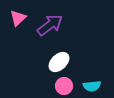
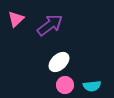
pink triangle: moved 2 px left, 1 px down
pink circle: moved 1 px right, 1 px up
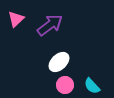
cyan semicircle: rotated 54 degrees clockwise
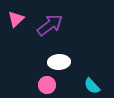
white ellipse: rotated 40 degrees clockwise
pink circle: moved 18 px left
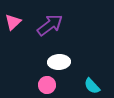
pink triangle: moved 3 px left, 3 px down
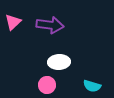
purple arrow: rotated 44 degrees clockwise
cyan semicircle: rotated 30 degrees counterclockwise
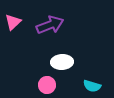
purple arrow: rotated 28 degrees counterclockwise
white ellipse: moved 3 px right
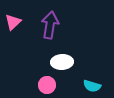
purple arrow: rotated 60 degrees counterclockwise
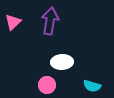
purple arrow: moved 4 px up
